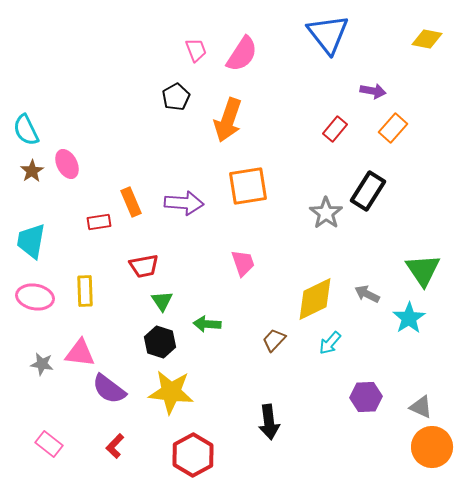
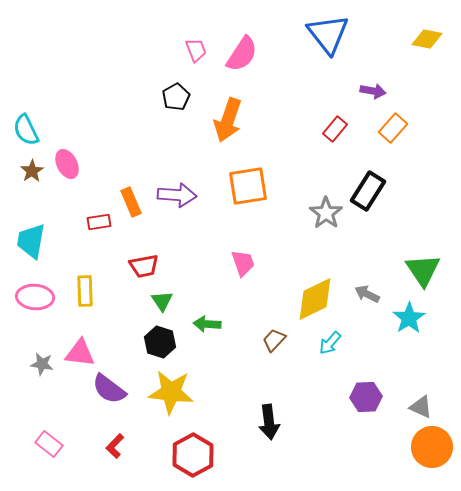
purple arrow at (184, 203): moved 7 px left, 8 px up
pink ellipse at (35, 297): rotated 6 degrees counterclockwise
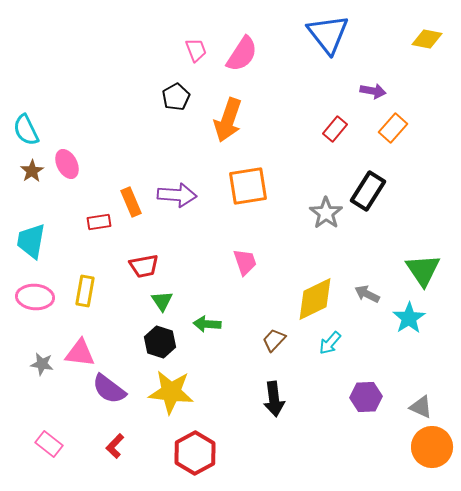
pink trapezoid at (243, 263): moved 2 px right, 1 px up
yellow rectangle at (85, 291): rotated 12 degrees clockwise
black arrow at (269, 422): moved 5 px right, 23 px up
red hexagon at (193, 455): moved 2 px right, 2 px up
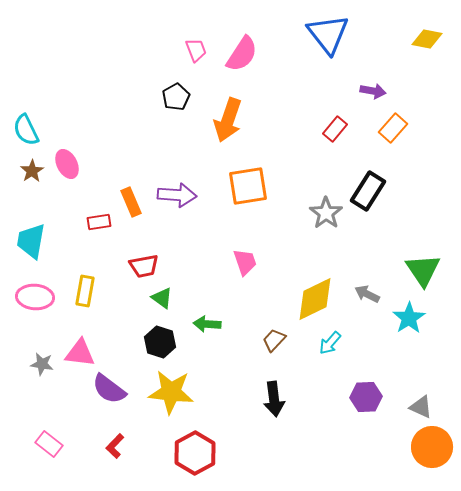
green triangle at (162, 301): moved 3 px up; rotated 20 degrees counterclockwise
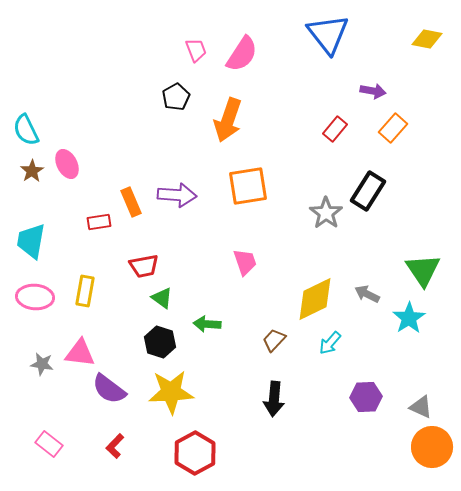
yellow star at (171, 392): rotated 9 degrees counterclockwise
black arrow at (274, 399): rotated 12 degrees clockwise
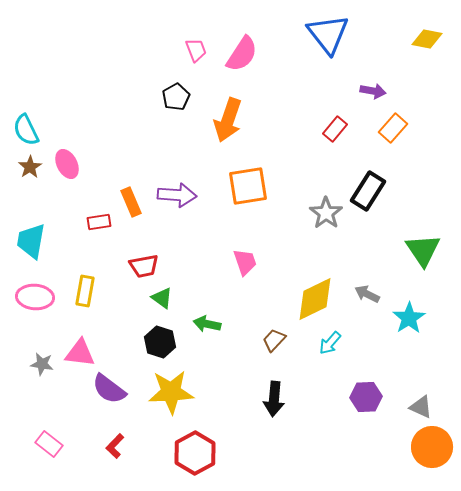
brown star at (32, 171): moved 2 px left, 4 px up
green triangle at (423, 270): moved 20 px up
green arrow at (207, 324): rotated 8 degrees clockwise
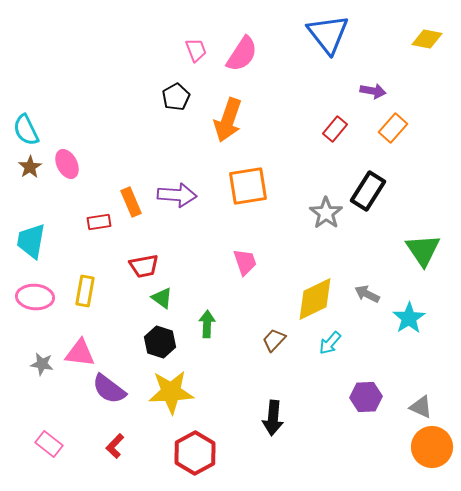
green arrow at (207, 324): rotated 80 degrees clockwise
black arrow at (274, 399): moved 1 px left, 19 px down
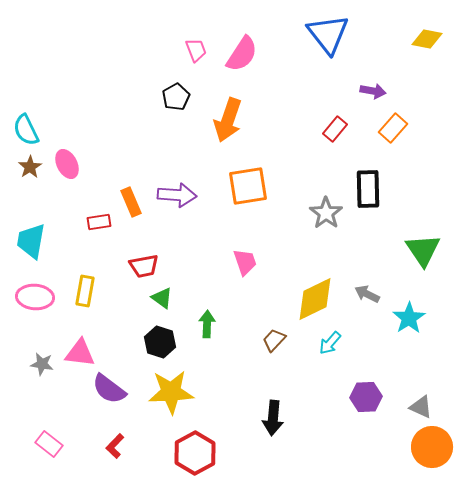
black rectangle at (368, 191): moved 2 px up; rotated 33 degrees counterclockwise
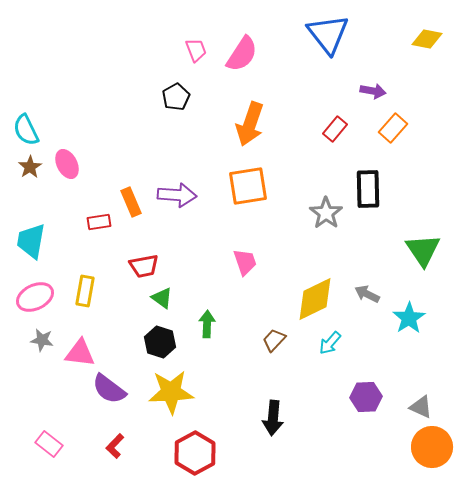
orange arrow at (228, 120): moved 22 px right, 4 px down
pink ellipse at (35, 297): rotated 30 degrees counterclockwise
gray star at (42, 364): moved 24 px up
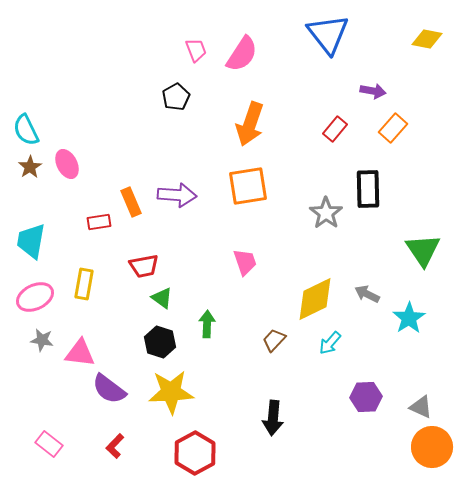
yellow rectangle at (85, 291): moved 1 px left, 7 px up
